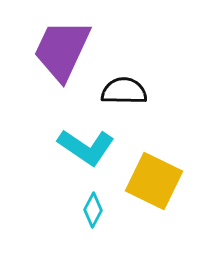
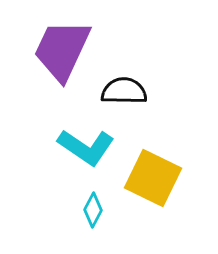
yellow square: moved 1 px left, 3 px up
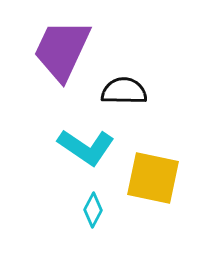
yellow square: rotated 14 degrees counterclockwise
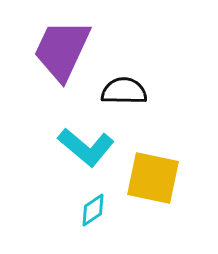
cyan L-shape: rotated 6 degrees clockwise
cyan diamond: rotated 28 degrees clockwise
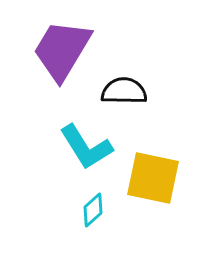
purple trapezoid: rotated 6 degrees clockwise
cyan L-shape: rotated 18 degrees clockwise
cyan diamond: rotated 8 degrees counterclockwise
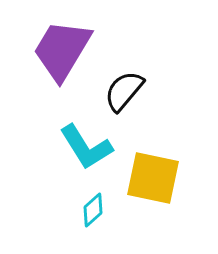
black semicircle: rotated 51 degrees counterclockwise
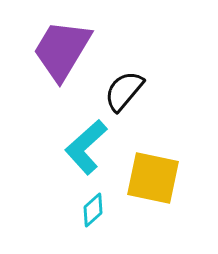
cyan L-shape: rotated 80 degrees clockwise
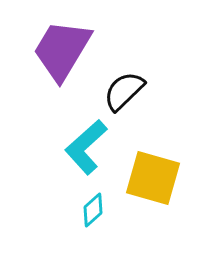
black semicircle: rotated 6 degrees clockwise
yellow square: rotated 4 degrees clockwise
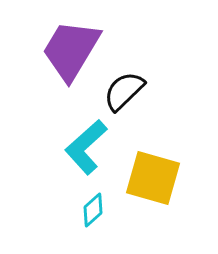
purple trapezoid: moved 9 px right
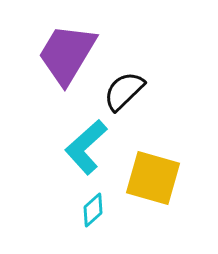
purple trapezoid: moved 4 px left, 4 px down
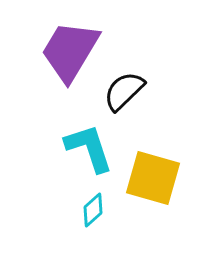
purple trapezoid: moved 3 px right, 3 px up
cyan L-shape: moved 3 px right, 1 px down; rotated 114 degrees clockwise
